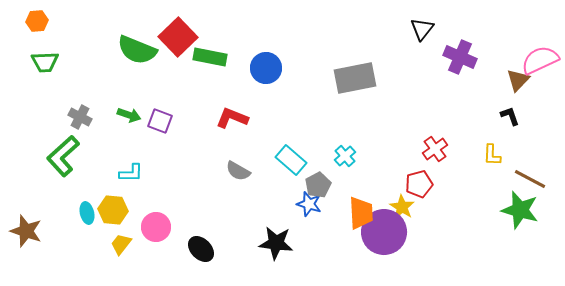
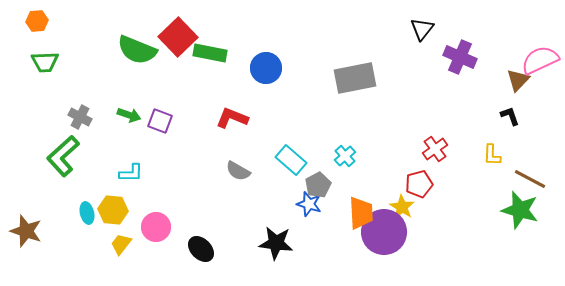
green rectangle: moved 4 px up
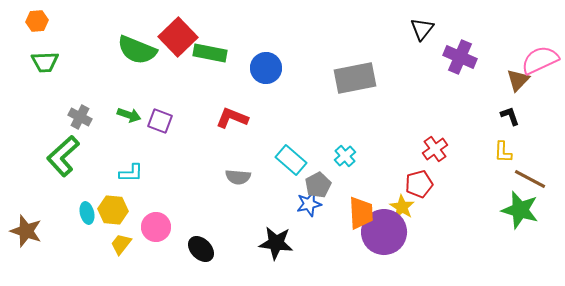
yellow L-shape: moved 11 px right, 3 px up
gray semicircle: moved 6 px down; rotated 25 degrees counterclockwise
blue star: rotated 30 degrees counterclockwise
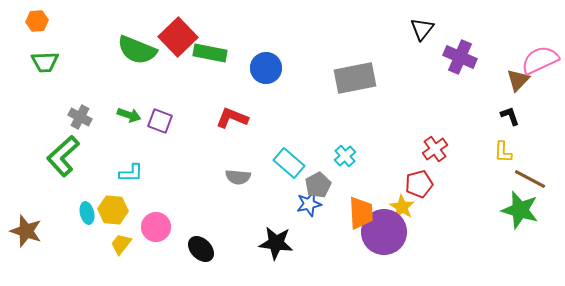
cyan rectangle: moved 2 px left, 3 px down
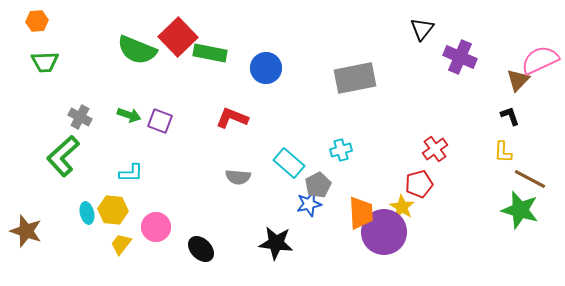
cyan cross: moved 4 px left, 6 px up; rotated 25 degrees clockwise
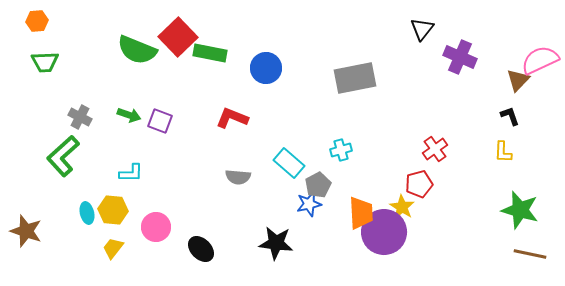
brown line: moved 75 px down; rotated 16 degrees counterclockwise
yellow trapezoid: moved 8 px left, 4 px down
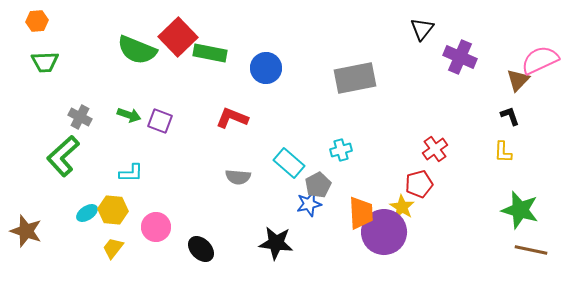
cyan ellipse: rotated 70 degrees clockwise
brown line: moved 1 px right, 4 px up
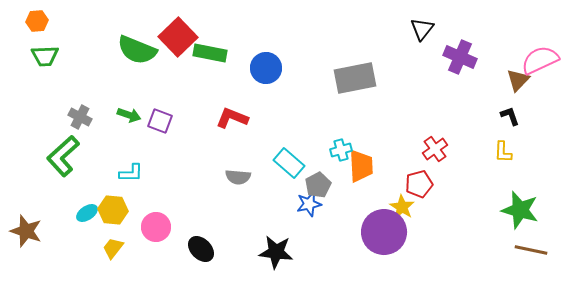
green trapezoid: moved 6 px up
orange trapezoid: moved 47 px up
black star: moved 9 px down
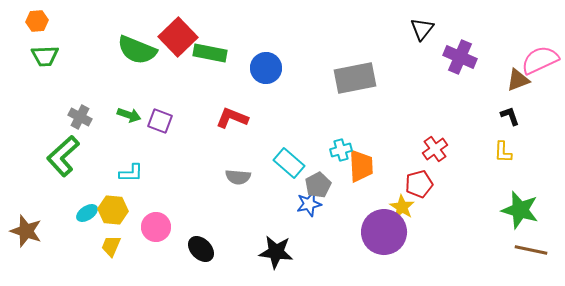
brown triangle: rotated 25 degrees clockwise
yellow trapezoid: moved 2 px left, 2 px up; rotated 15 degrees counterclockwise
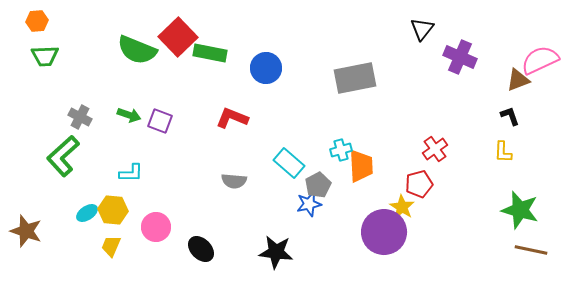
gray semicircle: moved 4 px left, 4 px down
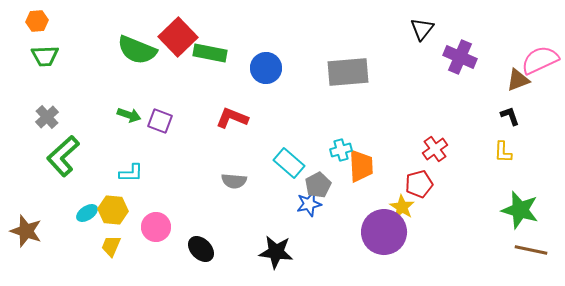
gray rectangle: moved 7 px left, 6 px up; rotated 6 degrees clockwise
gray cross: moved 33 px left; rotated 20 degrees clockwise
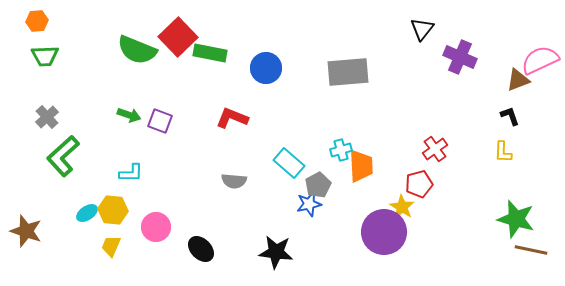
green star: moved 4 px left, 9 px down
